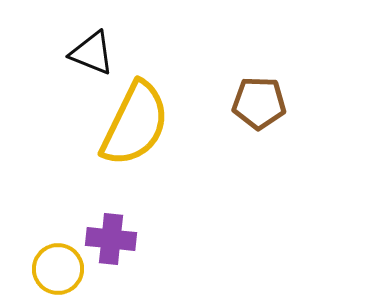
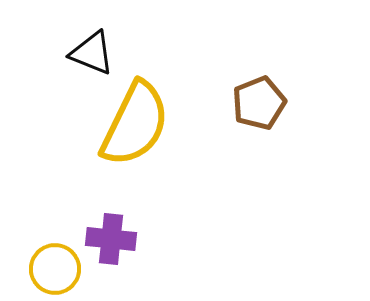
brown pentagon: rotated 24 degrees counterclockwise
yellow circle: moved 3 px left
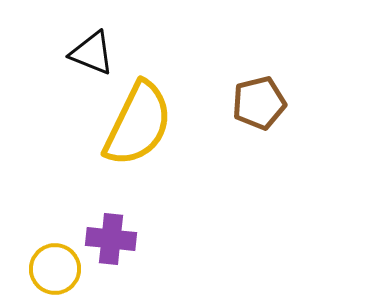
brown pentagon: rotated 8 degrees clockwise
yellow semicircle: moved 3 px right
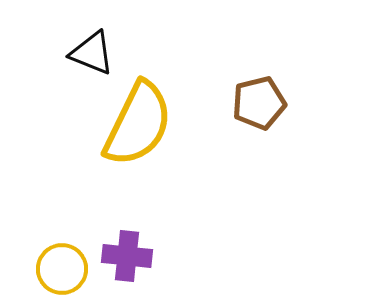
purple cross: moved 16 px right, 17 px down
yellow circle: moved 7 px right
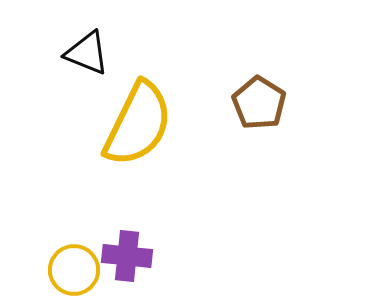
black triangle: moved 5 px left
brown pentagon: rotated 26 degrees counterclockwise
yellow circle: moved 12 px right, 1 px down
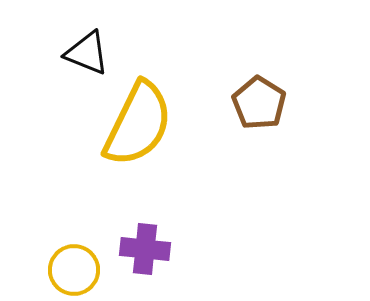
purple cross: moved 18 px right, 7 px up
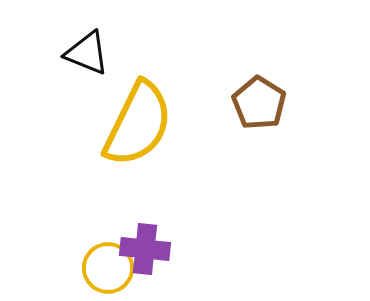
yellow circle: moved 34 px right, 2 px up
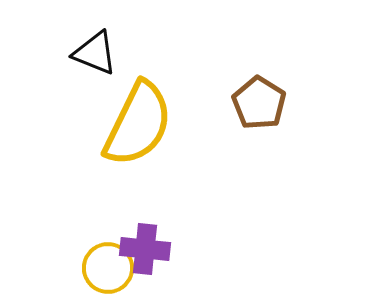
black triangle: moved 8 px right
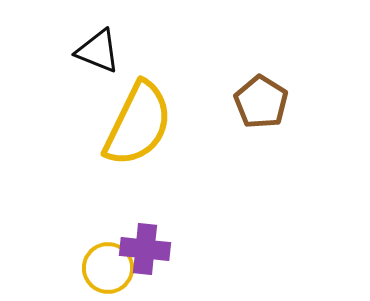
black triangle: moved 3 px right, 2 px up
brown pentagon: moved 2 px right, 1 px up
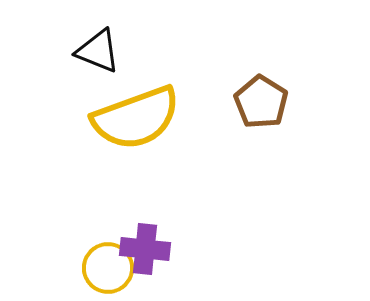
yellow semicircle: moved 2 px left, 6 px up; rotated 44 degrees clockwise
